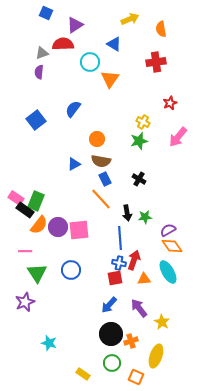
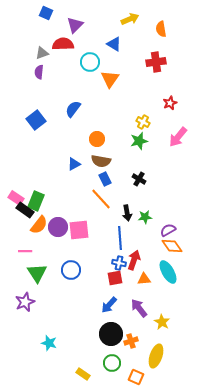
purple triangle at (75, 25): rotated 12 degrees counterclockwise
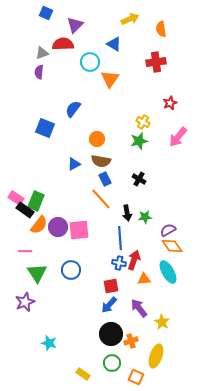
blue square at (36, 120): moved 9 px right, 8 px down; rotated 30 degrees counterclockwise
red square at (115, 278): moved 4 px left, 8 px down
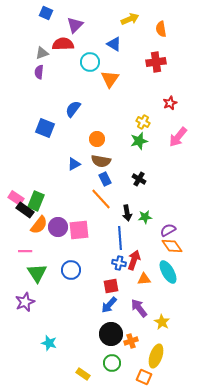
orange square at (136, 377): moved 8 px right
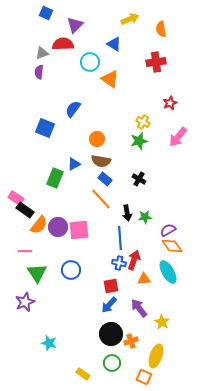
orange triangle at (110, 79): rotated 30 degrees counterclockwise
blue rectangle at (105, 179): rotated 24 degrees counterclockwise
green rectangle at (36, 201): moved 19 px right, 23 px up
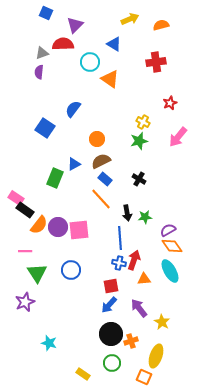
orange semicircle at (161, 29): moved 4 px up; rotated 84 degrees clockwise
blue square at (45, 128): rotated 12 degrees clockwise
brown semicircle at (101, 161): rotated 144 degrees clockwise
cyan ellipse at (168, 272): moved 2 px right, 1 px up
